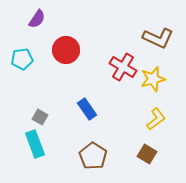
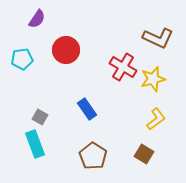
brown square: moved 3 px left
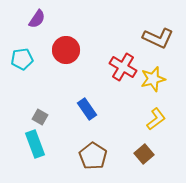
brown square: rotated 18 degrees clockwise
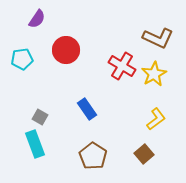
red cross: moved 1 px left, 1 px up
yellow star: moved 1 px right, 5 px up; rotated 15 degrees counterclockwise
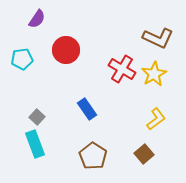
red cross: moved 3 px down
gray square: moved 3 px left; rotated 14 degrees clockwise
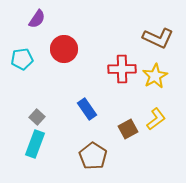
red circle: moved 2 px left, 1 px up
red cross: rotated 32 degrees counterclockwise
yellow star: moved 1 px right, 2 px down
cyan rectangle: rotated 40 degrees clockwise
brown square: moved 16 px left, 25 px up; rotated 12 degrees clockwise
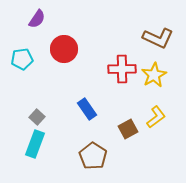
yellow star: moved 1 px left, 1 px up
yellow L-shape: moved 2 px up
